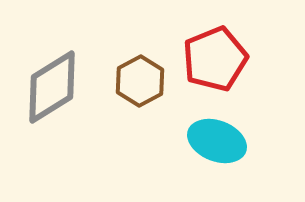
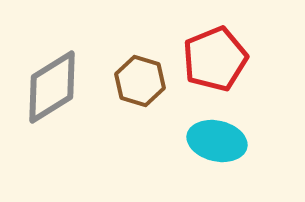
brown hexagon: rotated 15 degrees counterclockwise
cyan ellipse: rotated 8 degrees counterclockwise
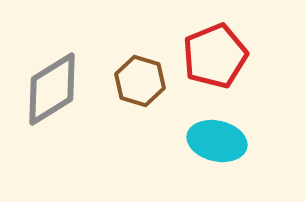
red pentagon: moved 3 px up
gray diamond: moved 2 px down
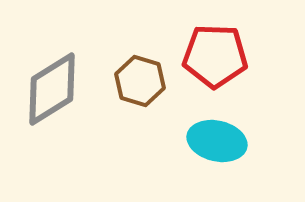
red pentagon: rotated 24 degrees clockwise
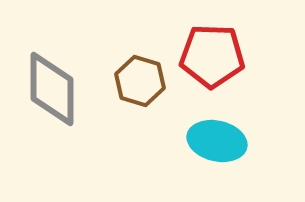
red pentagon: moved 3 px left
gray diamond: rotated 58 degrees counterclockwise
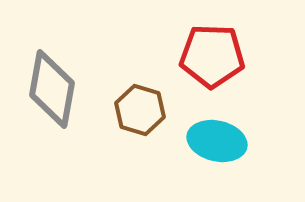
brown hexagon: moved 29 px down
gray diamond: rotated 10 degrees clockwise
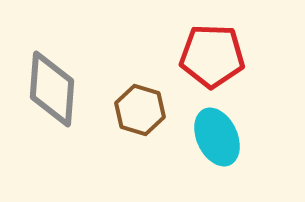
gray diamond: rotated 6 degrees counterclockwise
cyan ellipse: moved 4 px up; rotated 52 degrees clockwise
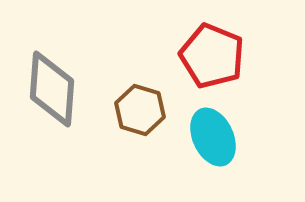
red pentagon: rotated 20 degrees clockwise
cyan ellipse: moved 4 px left
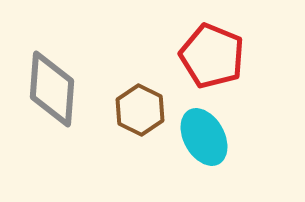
brown hexagon: rotated 9 degrees clockwise
cyan ellipse: moved 9 px left; rotated 4 degrees counterclockwise
